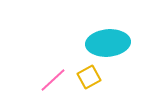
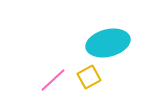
cyan ellipse: rotated 9 degrees counterclockwise
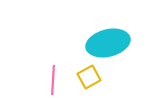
pink line: rotated 44 degrees counterclockwise
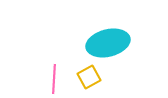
pink line: moved 1 px right, 1 px up
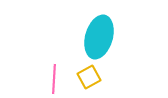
cyan ellipse: moved 9 px left, 6 px up; rotated 60 degrees counterclockwise
